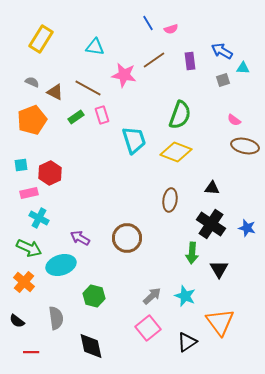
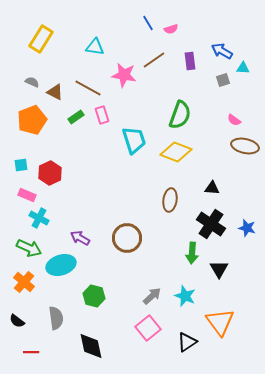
pink rectangle at (29, 193): moved 2 px left, 2 px down; rotated 36 degrees clockwise
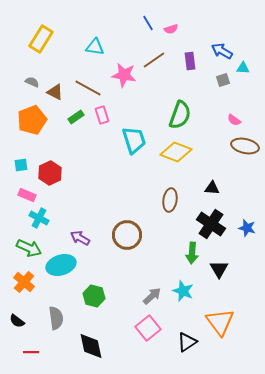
brown circle at (127, 238): moved 3 px up
cyan star at (185, 296): moved 2 px left, 5 px up
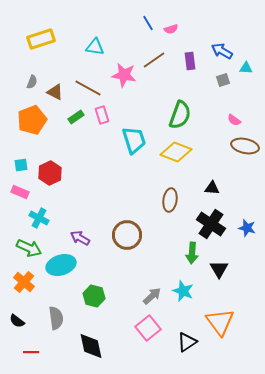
yellow rectangle at (41, 39): rotated 40 degrees clockwise
cyan triangle at (243, 68): moved 3 px right
gray semicircle at (32, 82): rotated 88 degrees clockwise
pink rectangle at (27, 195): moved 7 px left, 3 px up
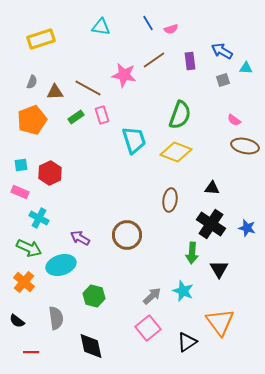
cyan triangle at (95, 47): moved 6 px right, 20 px up
brown triangle at (55, 92): rotated 30 degrees counterclockwise
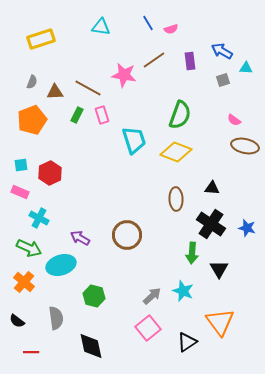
green rectangle at (76, 117): moved 1 px right, 2 px up; rotated 28 degrees counterclockwise
brown ellipse at (170, 200): moved 6 px right, 1 px up; rotated 10 degrees counterclockwise
